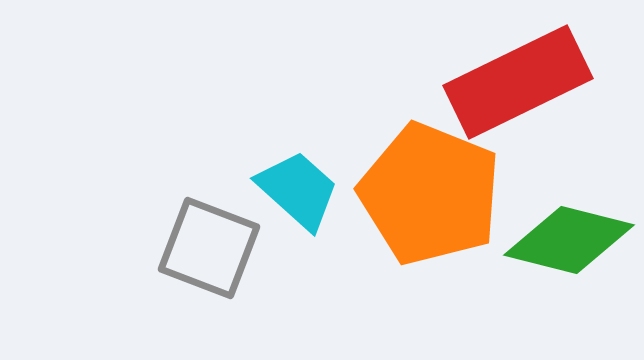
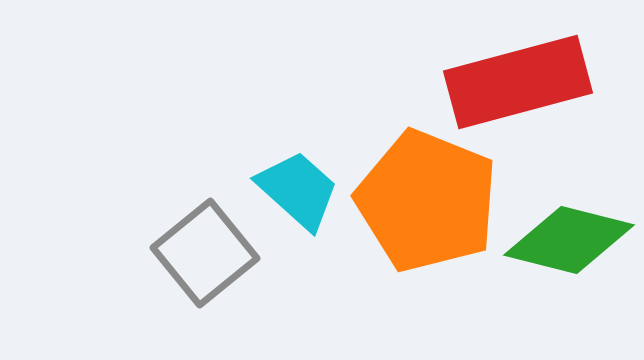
red rectangle: rotated 11 degrees clockwise
orange pentagon: moved 3 px left, 7 px down
gray square: moved 4 px left, 5 px down; rotated 30 degrees clockwise
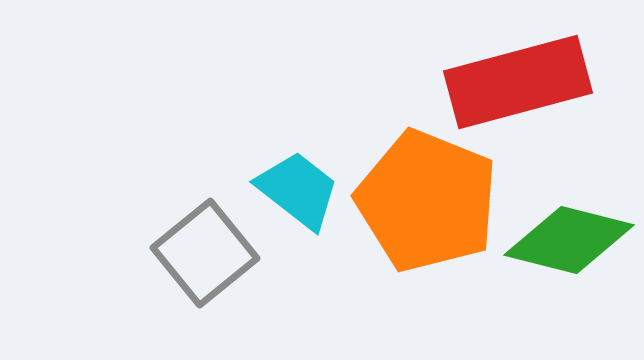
cyan trapezoid: rotated 4 degrees counterclockwise
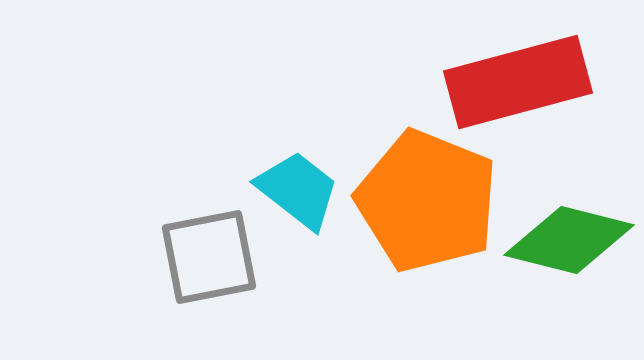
gray square: moved 4 px right, 4 px down; rotated 28 degrees clockwise
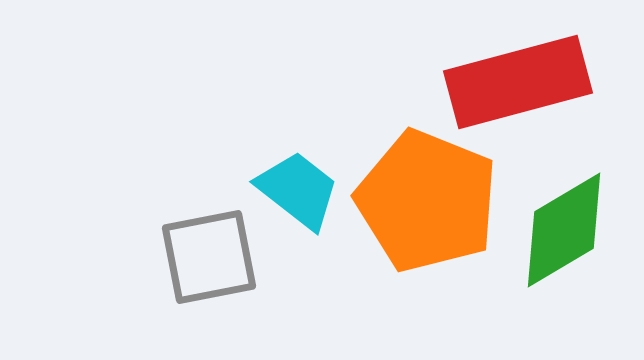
green diamond: moved 5 px left, 10 px up; rotated 45 degrees counterclockwise
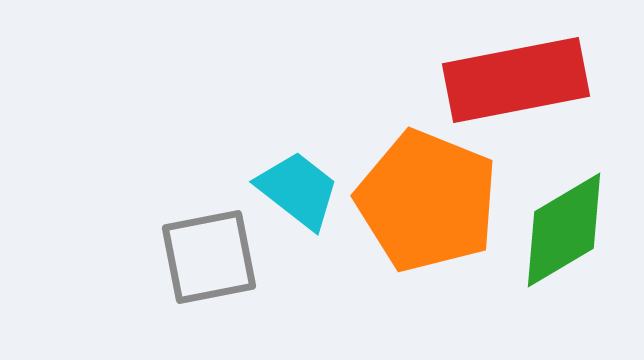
red rectangle: moved 2 px left, 2 px up; rotated 4 degrees clockwise
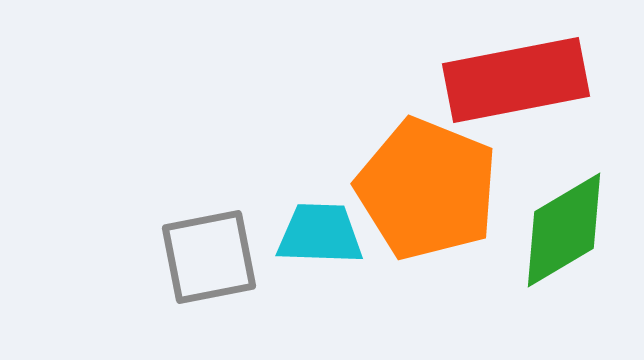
cyan trapezoid: moved 22 px right, 44 px down; rotated 36 degrees counterclockwise
orange pentagon: moved 12 px up
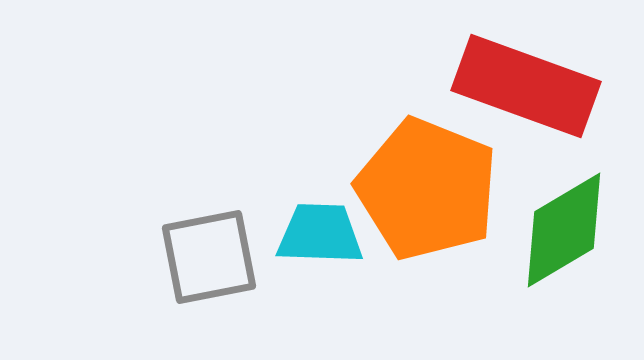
red rectangle: moved 10 px right, 6 px down; rotated 31 degrees clockwise
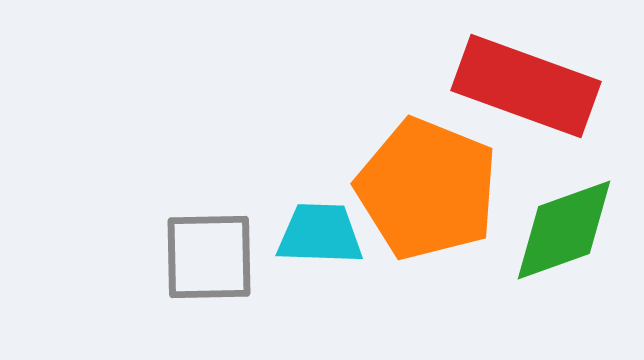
green diamond: rotated 11 degrees clockwise
gray square: rotated 10 degrees clockwise
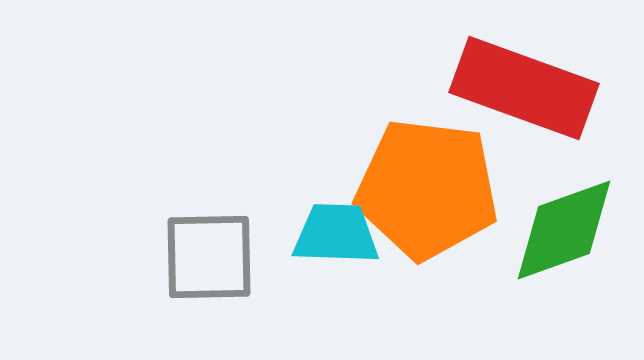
red rectangle: moved 2 px left, 2 px down
orange pentagon: rotated 15 degrees counterclockwise
cyan trapezoid: moved 16 px right
